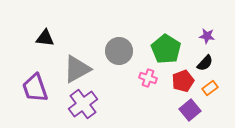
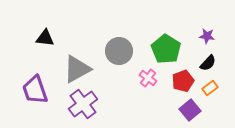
black semicircle: moved 3 px right
pink cross: rotated 18 degrees clockwise
purple trapezoid: moved 2 px down
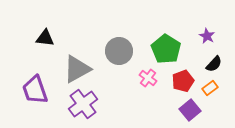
purple star: rotated 21 degrees clockwise
black semicircle: moved 6 px right, 1 px down
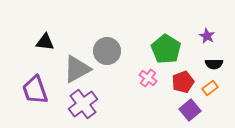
black triangle: moved 4 px down
gray circle: moved 12 px left
black semicircle: rotated 48 degrees clockwise
red pentagon: moved 1 px down
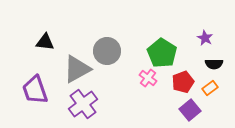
purple star: moved 2 px left, 2 px down
green pentagon: moved 4 px left, 4 px down
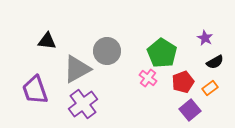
black triangle: moved 2 px right, 1 px up
black semicircle: moved 1 px right, 2 px up; rotated 30 degrees counterclockwise
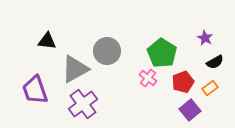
gray triangle: moved 2 px left
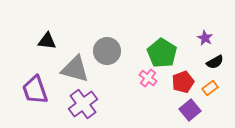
gray triangle: rotated 44 degrees clockwise
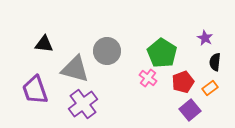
black triangle: moved 3 px left, 3 px down
black semicircle: rotated 126 degrees clockwise
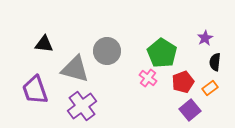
purple star: rotated 14 degrees clockwise
purple cross: moved 1 px left, 2 px down
